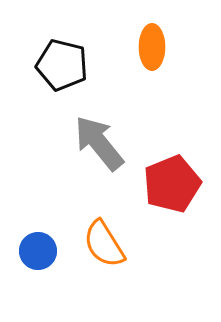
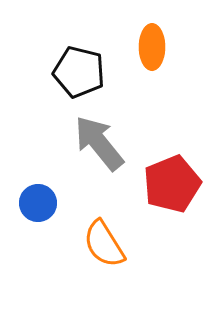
black pentagon: moved 17 px right, 7 px down
blue circle: moved 48 px up
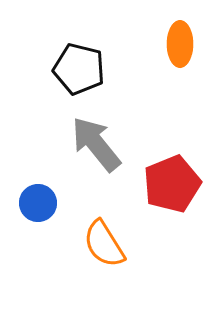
orange ellipse: moved 28 px right, 3 px up
black pentagon: moved 3 px up
gray arrow: moved 3 px left, 1 px down
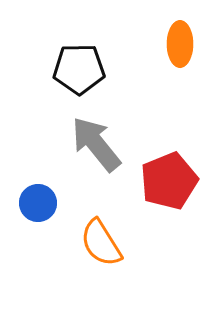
black pentagon: rotated 15 degrees counterclockwise
red pentagon: moved 3 px left, 3 px up
orange semicircle: moved 3 px left, 1 px up
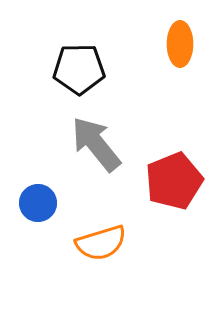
red pentagon: moved 5 px right
orange semicircle: rotated 75 degrees counterclockwise
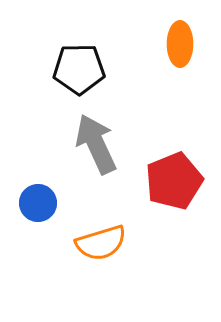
gray arrow: rotated 14 degrees clockwise
